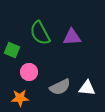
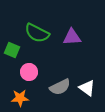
green semicircle: moved 3 px left; rotated 35 degrees counterclockwise
white triangle: rotated 30 degrees clockwise
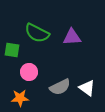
green square: rotated 14 degrees counterclockwise
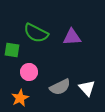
green semicircle: moved 1 px left
white triangle: rotated 12 degrees clockwise
orange star: rotated 24 degrees counterclockwise
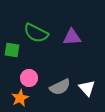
pink circle: moved 6 px down
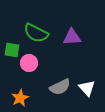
pink circle: moved 15 px up
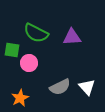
white triangle: moved 1 px up
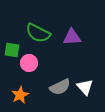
green semicircle: moved 2 px right
white triangle: moved 2 px left
orange star: moved 3 px up
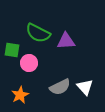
purple triangle: moved 6 px left, 4 px down
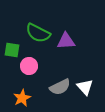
pink circle: moved 3 px down
orange star: moved 2 px right, 3 px down
